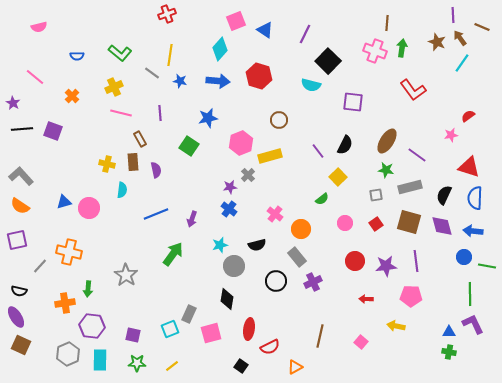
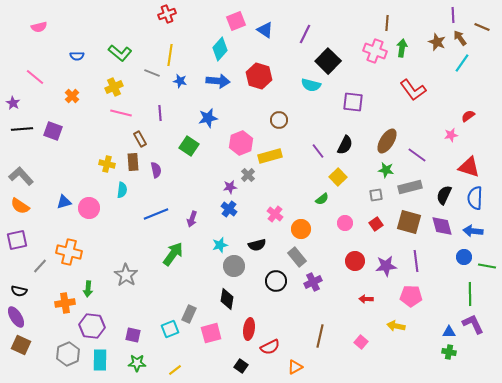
gray line at (152, 73): rotated 14 degrees counterclockwise
yellow line at (172, 366): moved 3 px right, 4 px down
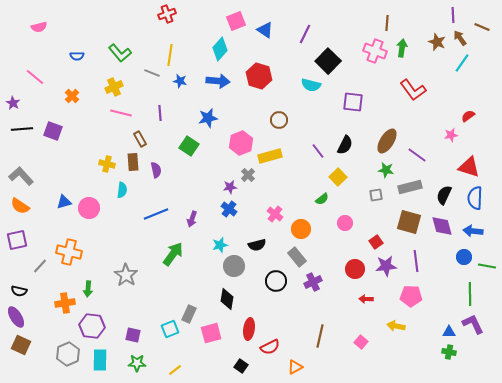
green L-shape at (120, 53): rotated 10 degrees clockwise
red square at (376, 224): moved 18 px down
red circle at (355, 261): moved 8 px down
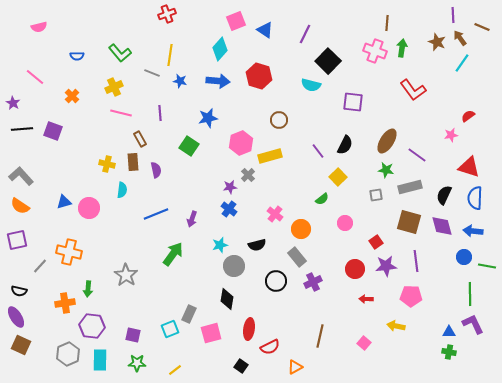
pink square at (361, 342): moved 3 px right, 1 px down
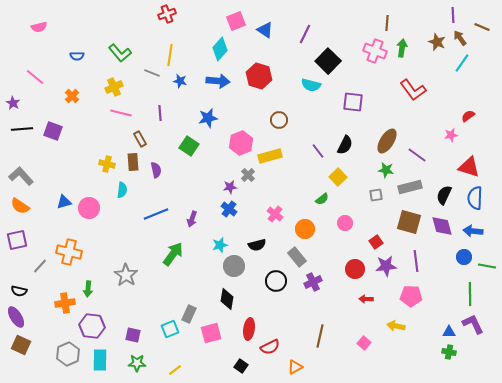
orange circle at (301, 229): moved 4 px right
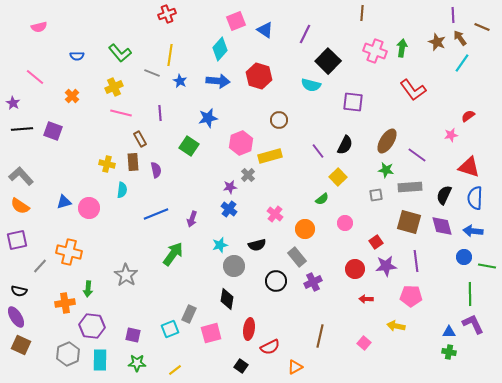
brown line at (387, 23): moved 25 px left, 10 px up
blue star at (180, 81): rotated 16 degrees clockwise
gray rectangle at (410, 187): rotated 10 degrees clockwise
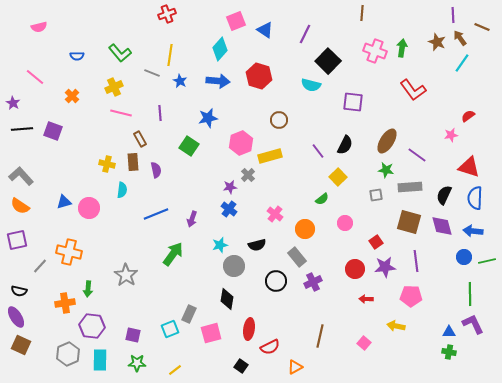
purple star at (386, 266): moved 1 px left, 1 px down
green line at (487, 266): moved 5 px up; rotated 24 degrees counterclockwise
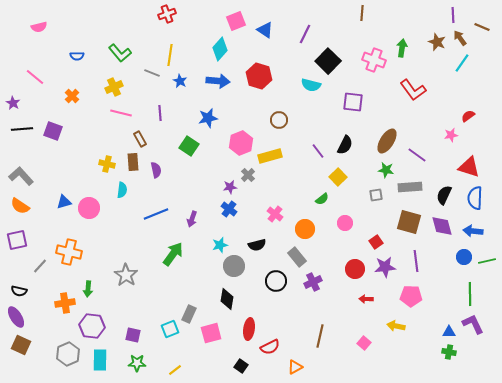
pink cross at (375, 51): moved 1 px left, 9 px down
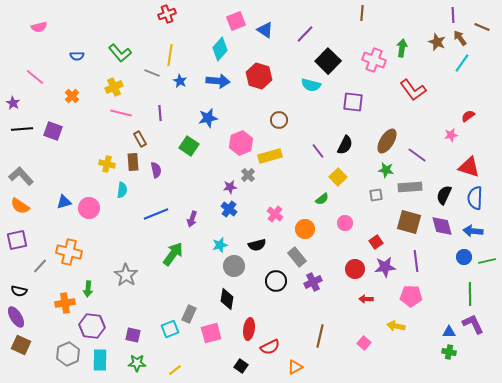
purple line at (305, 34): rotated 18 degrees clockwise
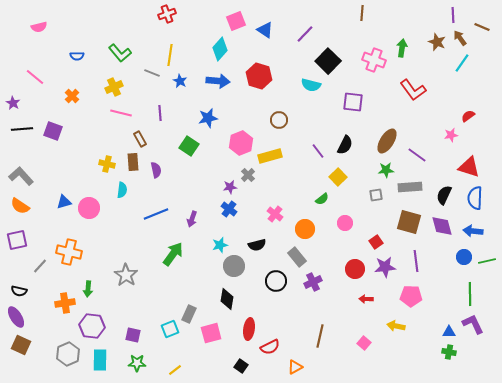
green star at (386, 170): rotated 14 degrees counterclockwise
